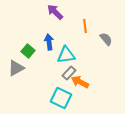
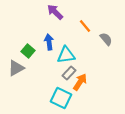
orange line: rotated 32 degrees counterclockwise
orange arrow: rotated 96 degrees clockwise
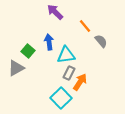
gray semicircle: moved 5 px left, 2 px down
gray rectangle: rotated 16 degrees counterclockwise
cyan square: rotated 20 degrees clockwise
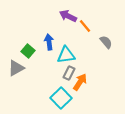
purple arrow: moved 13 px right, 4 px down; rotated 18 degrees counterclockwise
gray semicircle: moved 5 px right, 1 px down
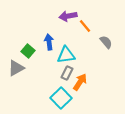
purple arrow: rotated 36 degrees counterclockwise
gray rectangle: moved 2 px left
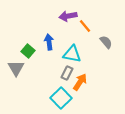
cyan triangle: moved 6 px right, 1 px up; rotated 18 degrees clockwise
gray triangle: rotated 30 degrees counterclockwise
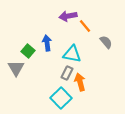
blue arrow: moved 2 px left, 1 px down
orange arrow: rotated 48 degrees counterclockwise
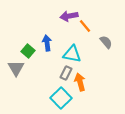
purple arrow: moved 1 px right
gray rectangle: moved 1 px left
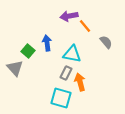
gray triangle: moved 1 px left; rotated 12 degrees counterclockwise
cyan square: rotated 30 degrees counterclockwise
